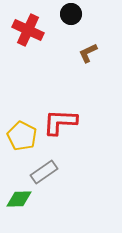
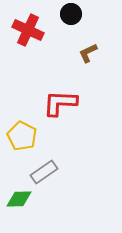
red L-shape: moved 19 px up
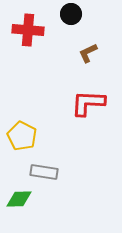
red cross: rotated 20 degrees counterclockwise
red L-shape: moved 28 px right
gray rectangle: rotated 44 degrees clockwise
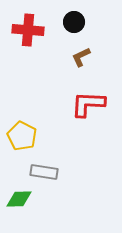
black circle: moved 3 px right, 8 px down
brown L-shape: moved 7 px left, 4 px down
red L-shape: moved 1 px down
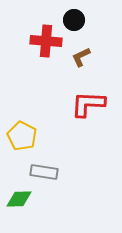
black circle: moved 2 px up
red cross: moved 18 px right, 11 px down
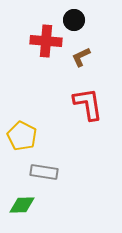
red L-shape: rotated 78 degrees clockwise
green diamond: moved 3 px right, 6 px down
